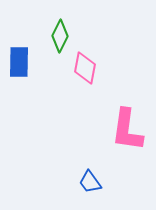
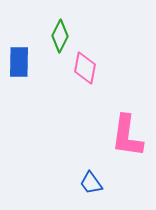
pink L-shape: moved 6 px down
blue trapezoid: moved 1 px right, 1 px down
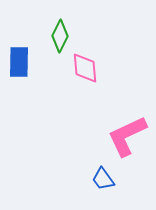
pink diamond: rotated 16 degrees counterclockwise
pink L-shape: rotated 57 degrees clockwise
blue trapezoid: moved 12 px right, 4 px up
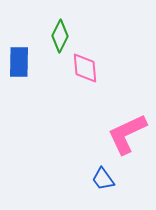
pink L-shape: moved 2 px up
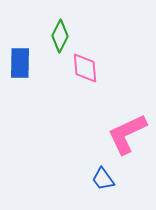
blue rectangle: moved 1 px right, 1 px down
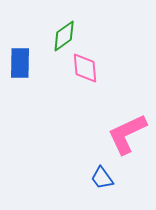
green diamond: moved 4 px right; rotated 28 degrees clockwise
blue trapezoid: moved 1 px left, 1 px up
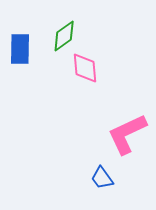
blue rectangle: moved 14 px up
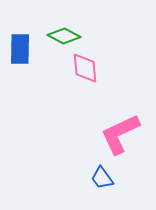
green diamond: rotated 64 degrees clockwise
pink L-shape: moved 7 px left
